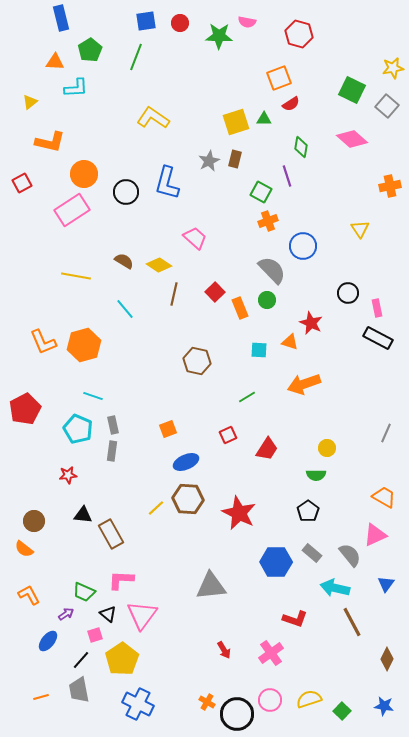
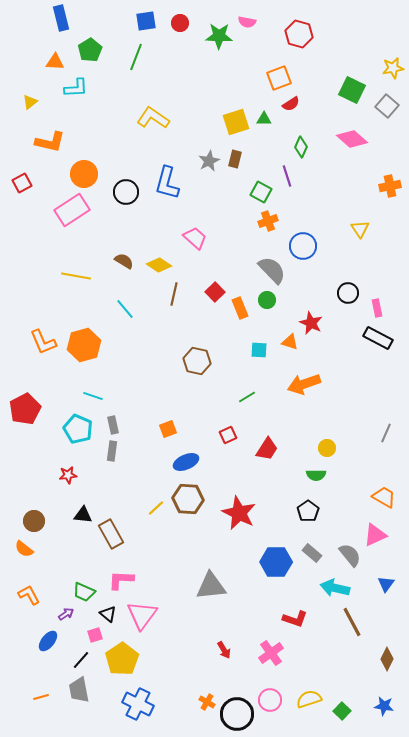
green diamond at (301, 147): rotated 15 degrees clockwise
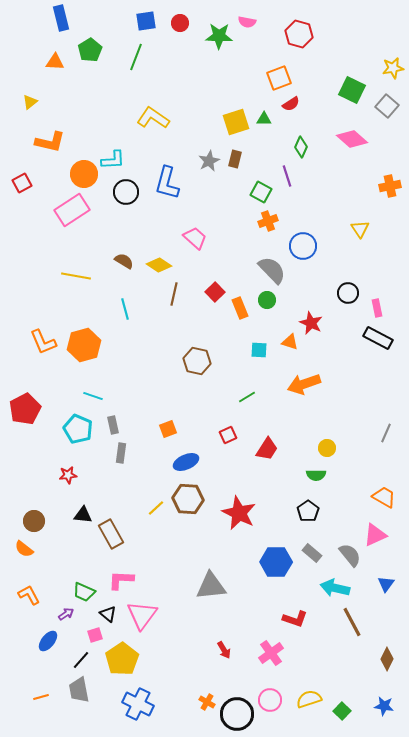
cyan L-shape at (76, 88): moved 37 px right, 72 px down
cyan line at (125, 309): rotated 25 degrees clockwise
gray rectangle at (112, 451): moved 9 px right, 2 px down
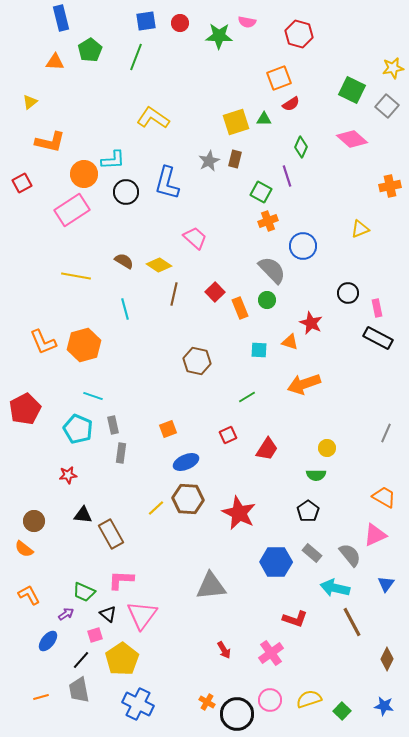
yellow triangle at (360, 229): rotated 42 degrees clockwise
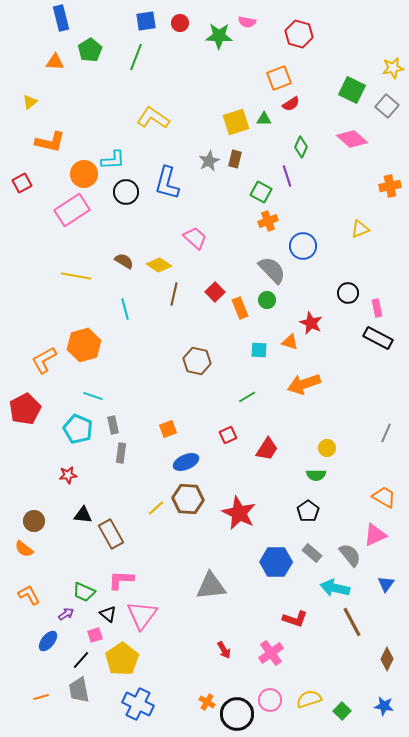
orange L-shape at (43, 342): moved 1 px right, 18 px down; rotated 84 degrees clockwise
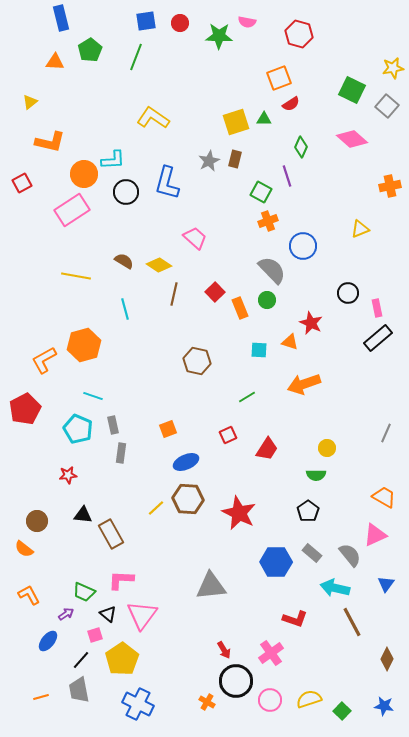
black rectangle at (378, 338): rotated 68 degrees counterclockwise
brown circle at (34, 521): moved 3 px right
black circle at (237, 714): moved 1 px left, 33 px up
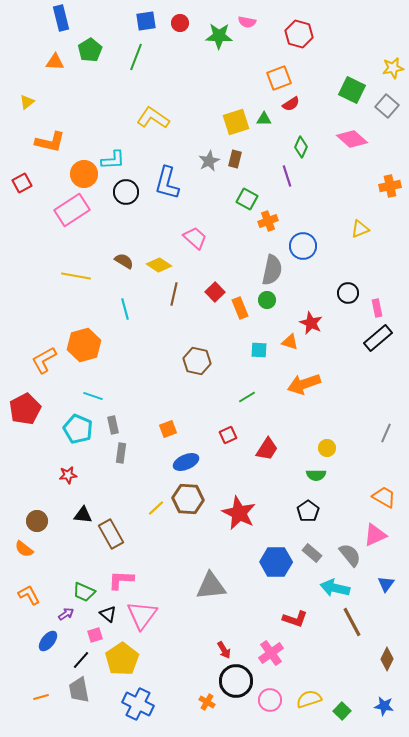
yellow triangle at (30, 102): moved 3 px left
green square at (261, 192): moved 14 px left, 7 px down
gray semicircle at (272, 270): rotated 56 degrees clockwise
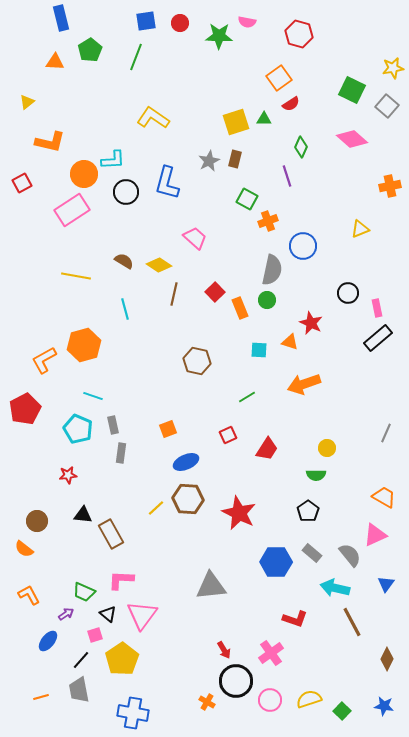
orange square at (279, 78): rotated 15 degrees counterclockwise
blue cross at (138, 704): moved 5 px left, 9 px down; rotated 16 degrees counterclockwise
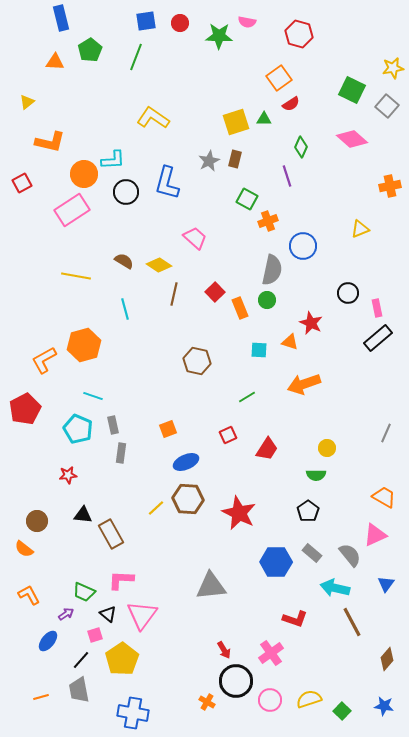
brown diamond at (387, 659): rotated 15 degrees clockwise
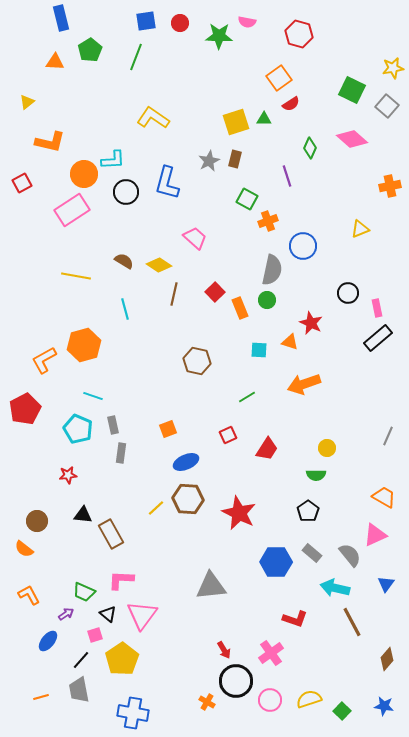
green diamond at (301, 147): moved 9 px right, 1 px down
gray line at (386, 433): moved 2 px right, 3 px down
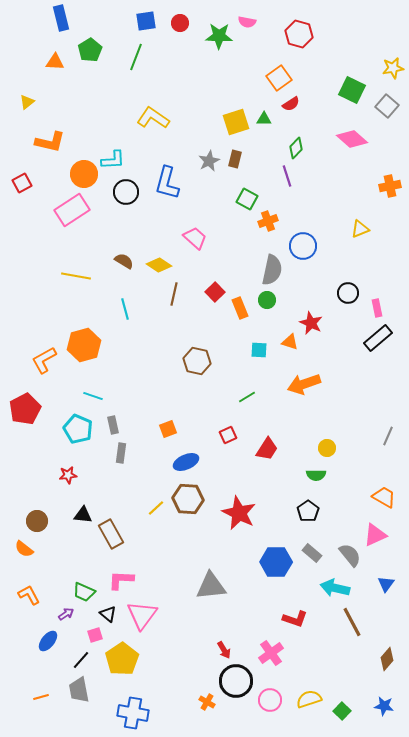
green diamond at (310, 148): moved 14 px left; rotated 20 degrees clockwise
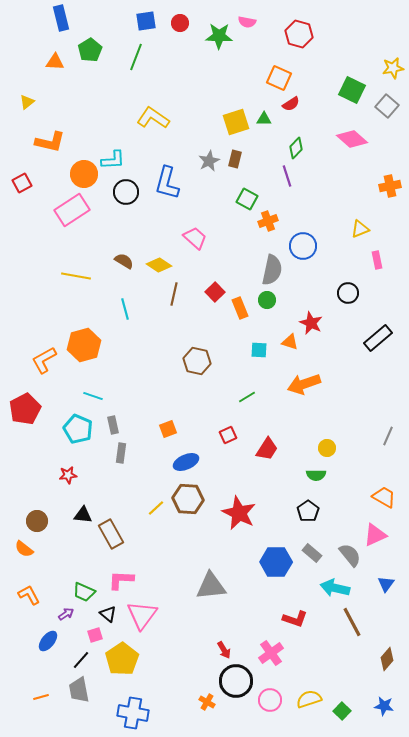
orange square at (279, 78): rotated 30 degrees counterclockwise
pink rectangle at (377, 308): moved 48 px up
